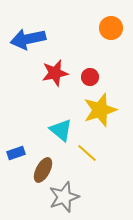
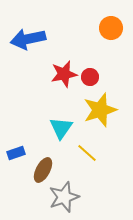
red star: moved 9 px right, 1 px down
cyan triangle: moved 2 px up; rotated 25 degrees clockwise
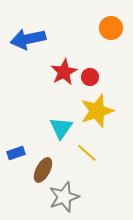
red star: moved 2 px up; rotated 16 degrees counterclockwise
yellow star: moved 3 px left, 1 px down
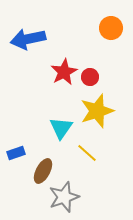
brown ellipse: moved 1 px down
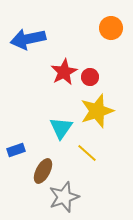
blue rectangle: moved 3 px up
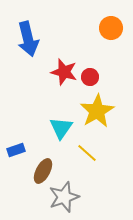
blue arrow: rotated 92 degrees counterclockwise
red star: rotated 28 degrees counterclockwise
yellow star: rotated 12 degrees counterclockwise
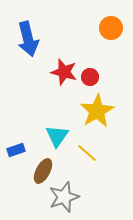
cyan triangle: moved 4 px left, 8 px down
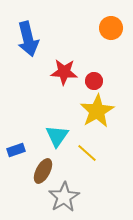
red star: rotated 12 degrees counterclockwise
red circle: moved 4 px right, 4 px down
gray star: rotated 12 degrees counterclockwise
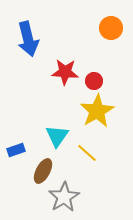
red star: moved 1 px right
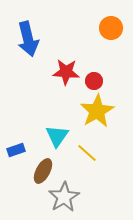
red star: moved 1 px right
